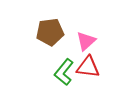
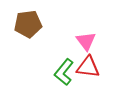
brown pentagon: moved 22 px left, 8 px up
pink triangle: rotated 25 degrees counterclockwise
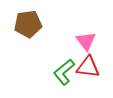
green L-shape: rotated 12 degrees clockwise
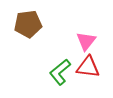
pink triangle: rotated 15 degrees clockwise
green L-shape: moved 4 px left
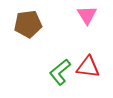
pink triangle: moved 1 px right, 26 px up; rotated 10 degrees counterclockwise
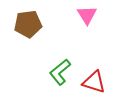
red triangle: moved 6 px right, 15 px down; rotated 10 degrees clockwise
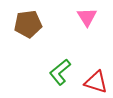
pink triangle: moved 2 px down
red triangle: moved 2 px right
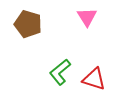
brown pentagon: rotated 24 degrees clockwise
red triangle: moved 2 px left, 3 px up
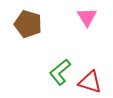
red triangle: moved 4 px left, 3 px down
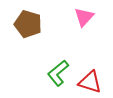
pink triangle: moved 3 px left; rotated 15 degrees clockwise
green L-shape: moved 2 px left, 1 px down
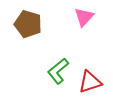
green L-shape: moved 2 px up
red triangle: rotated 35 degrees counterclockwise
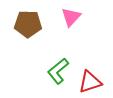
pink triangle: moved 13 px left
brown pentagon: rotated 16 degrees counterclockwise
